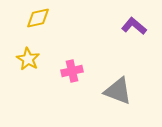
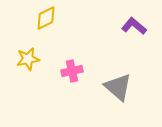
yellow diamond: moved 8 px right; rotated 15 degrees counterclockwise
yellow star: rotated 30 degrees clockwise
gray triangle: moved 4 px up; rotated 20 degrees clockwise
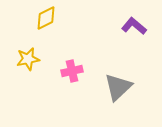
gray triangle: rotated 36 degrees clockwise
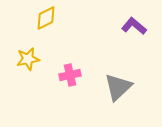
pink cross: moved 2 px left, 4 px down
